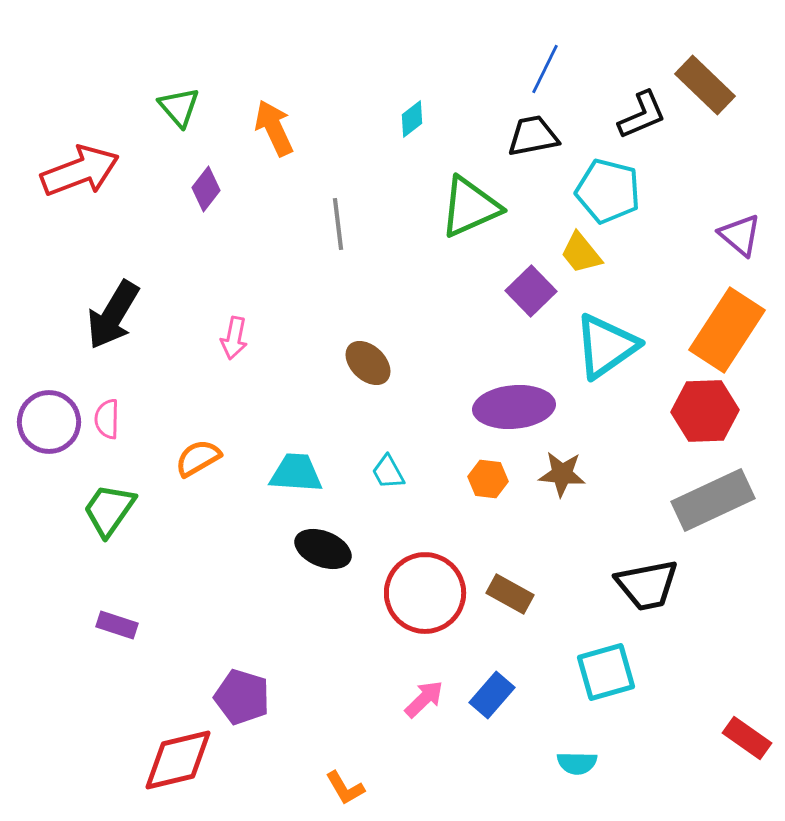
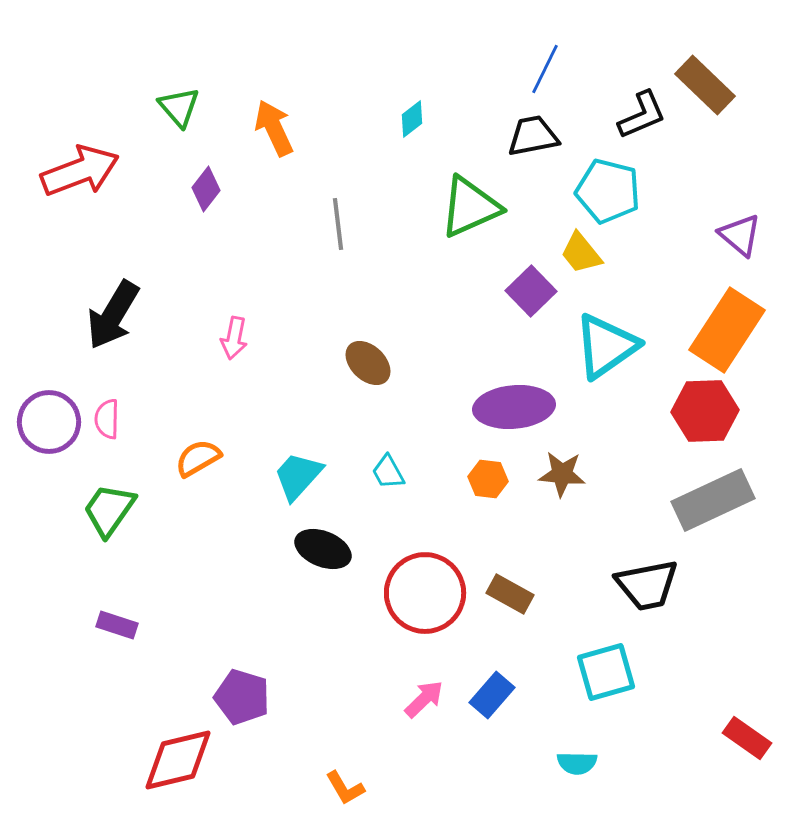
cyan trapezoid at (296, 473): moved 2 px right, 3 px down; rotated 52 degrees counterclockwise
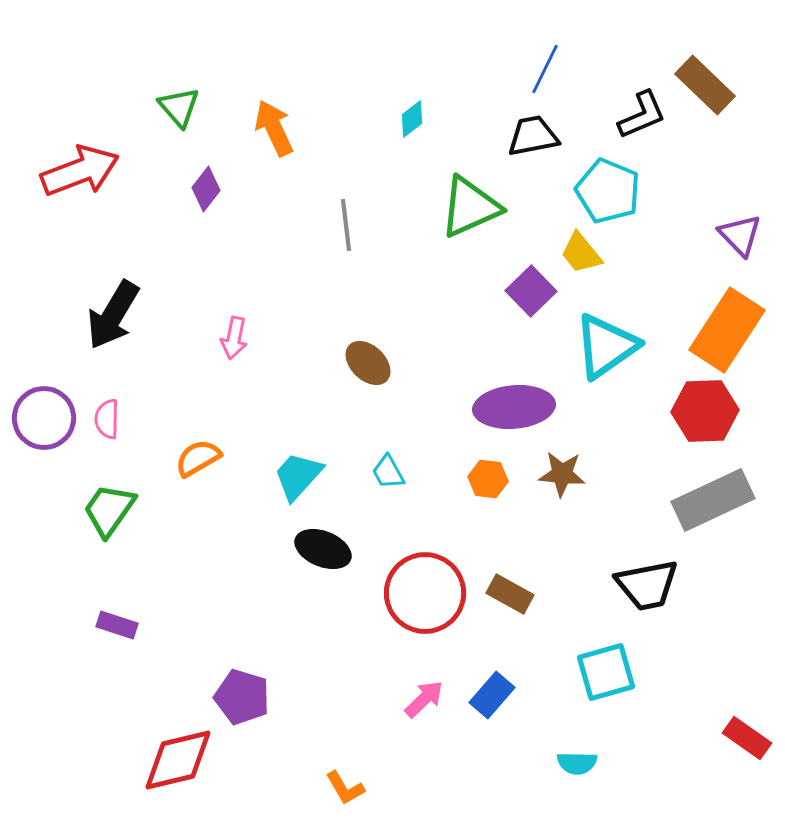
cyan pentagon at (608, 191): rotated 8 degrees clockwise
gray line at (338, 224): moved 8 px right, 1 px down
purple triangle at (740, 235): rotated 6 degrees clockwise
purple circle at (49, 422): moved 5 px left, 4 px up
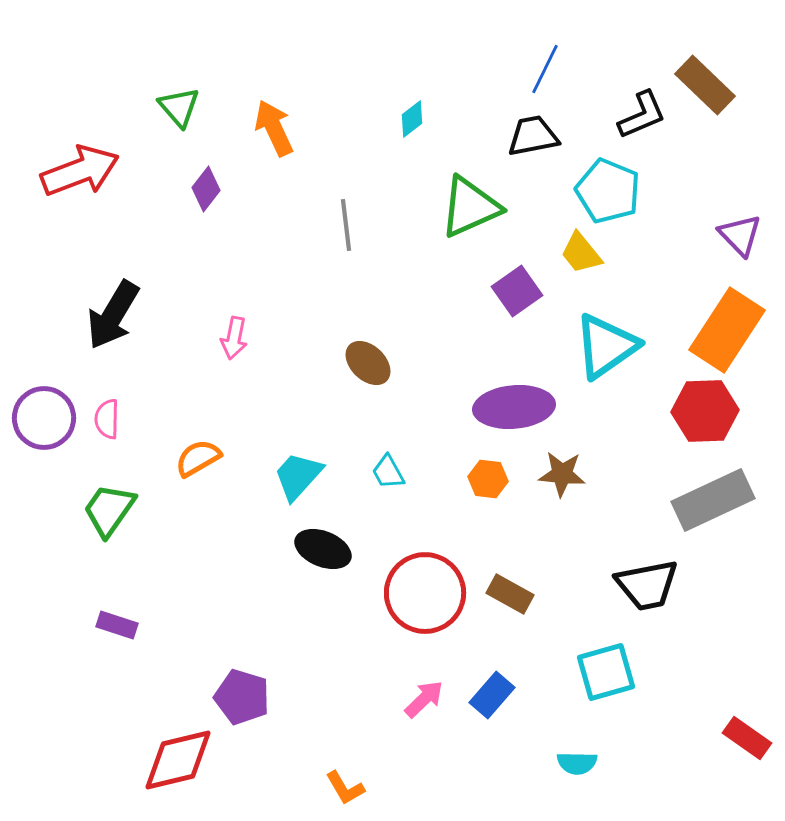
purple square at (531, 291): moved 14 px left; rotated 9 degrees clockwise
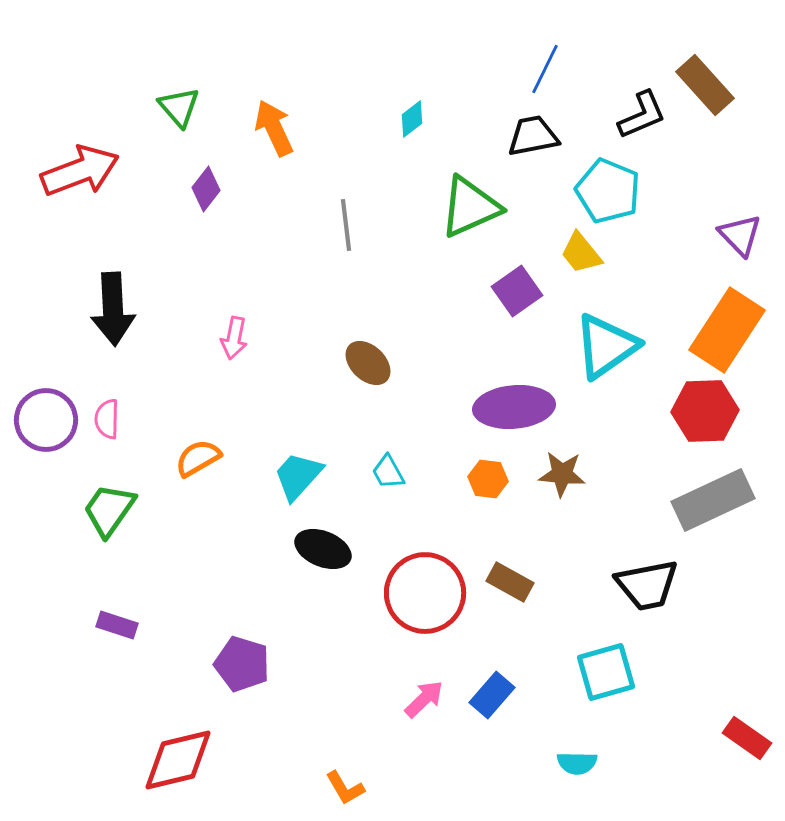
brown rectangle at (705, 85): rotated 4 degrees clockwise
black arrow at (113, 315): moved 6 px up; rotated 34 degrees counterclockwise
purple circle at (44, 418): moved 2 px right, 2 px down
brown rectangle at (510, 594): moved 12 px up
purple pentagon at (242, 697): moved 33 px up
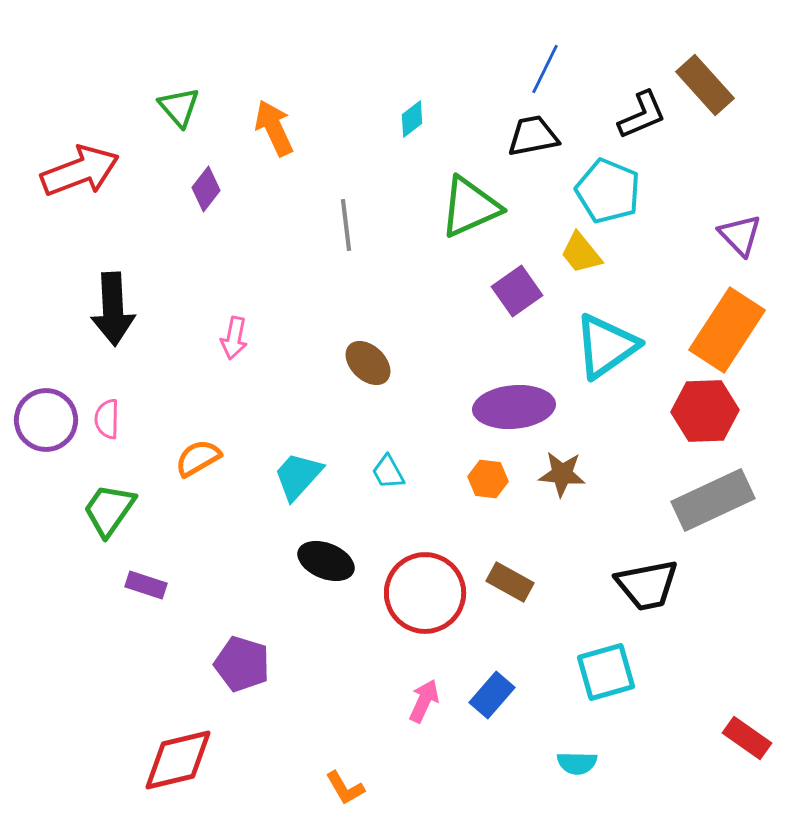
black ellipse at (323, 549): moved 3 px right, 12 px down
purple rectangle at (117, 625): moved 29 px right, 40 px up
pink arrow at (424, 699): moved 2 px down; rotated 21 degrees counterclockwise
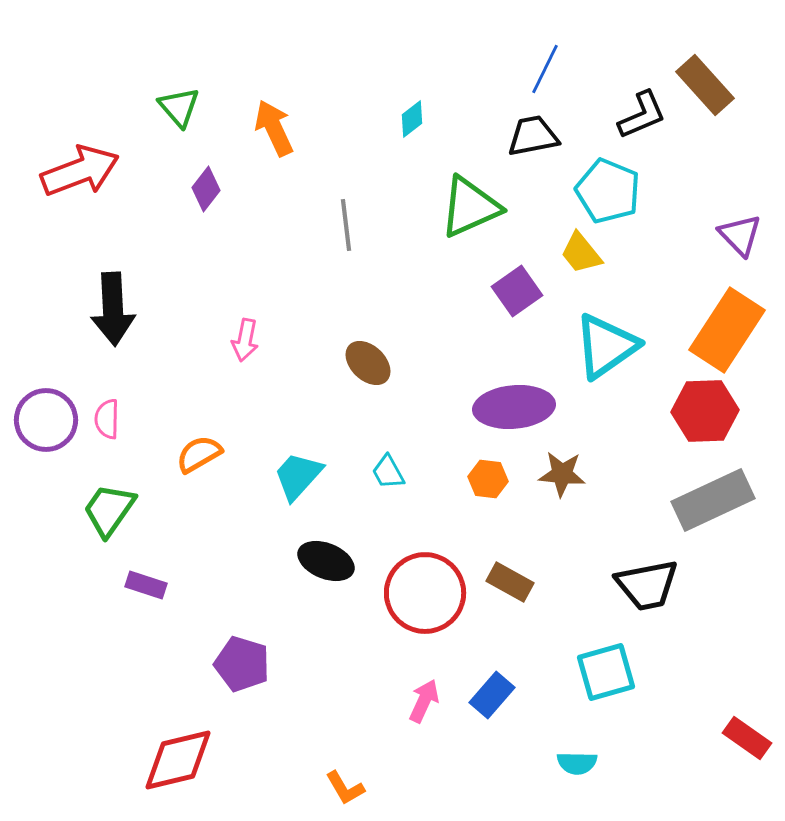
pink arrow at (234, 338): moved 11 px right, 2 px down
orange semicircle at (198, 458): moved 1 px right, 4 px up
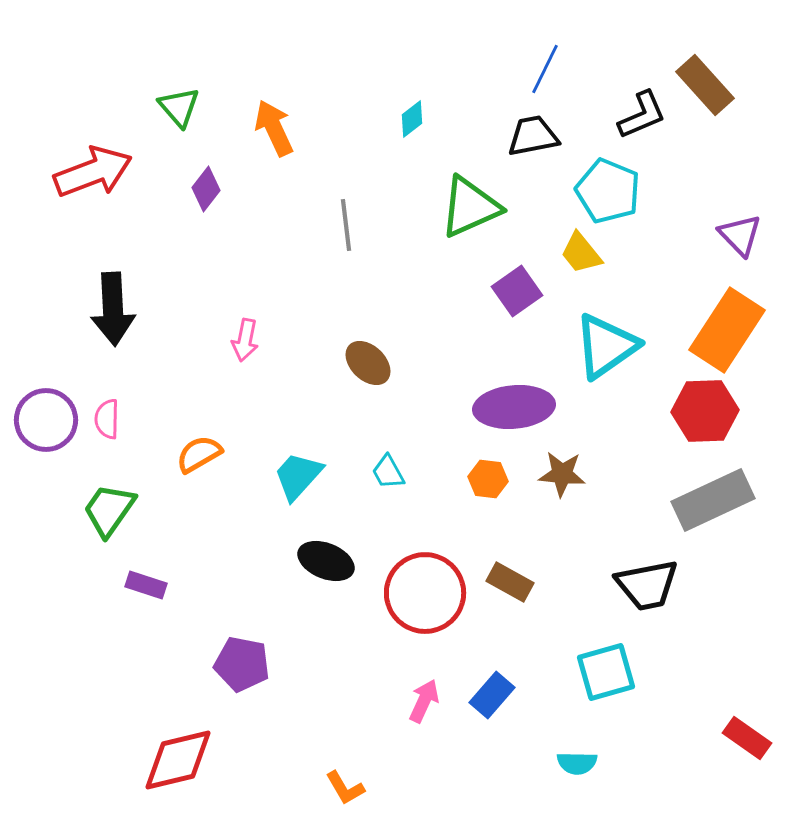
red arrow at (80, 171): moved 13 px right, 1 px down
purple pentagon at (242, 664): rotated 6 degrees counterclockwise
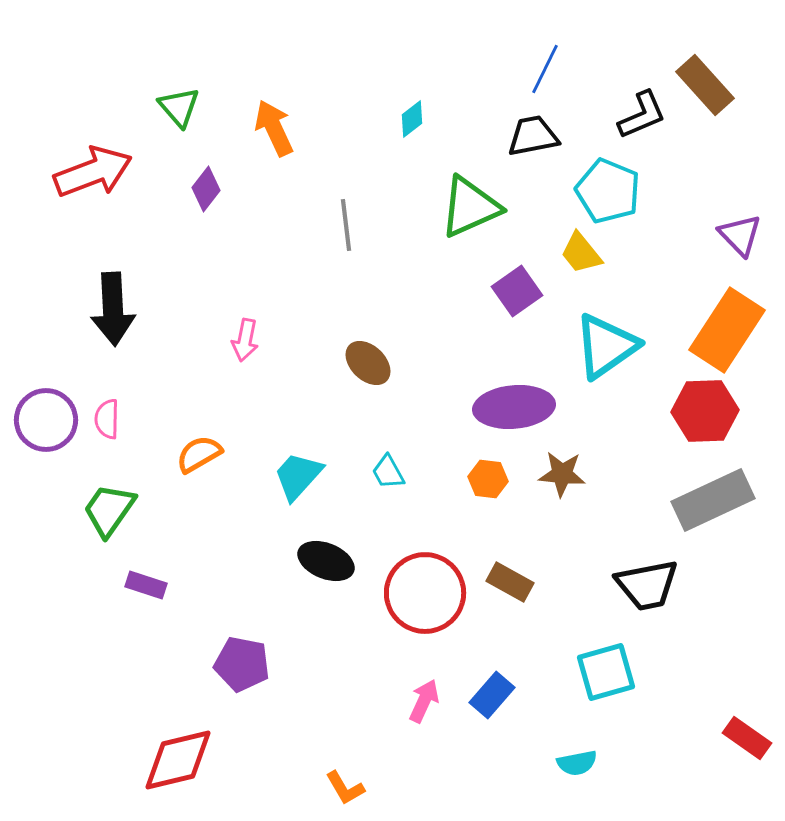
cyan semicircle at (577, 763): rotated 12 degrees counterclockwise
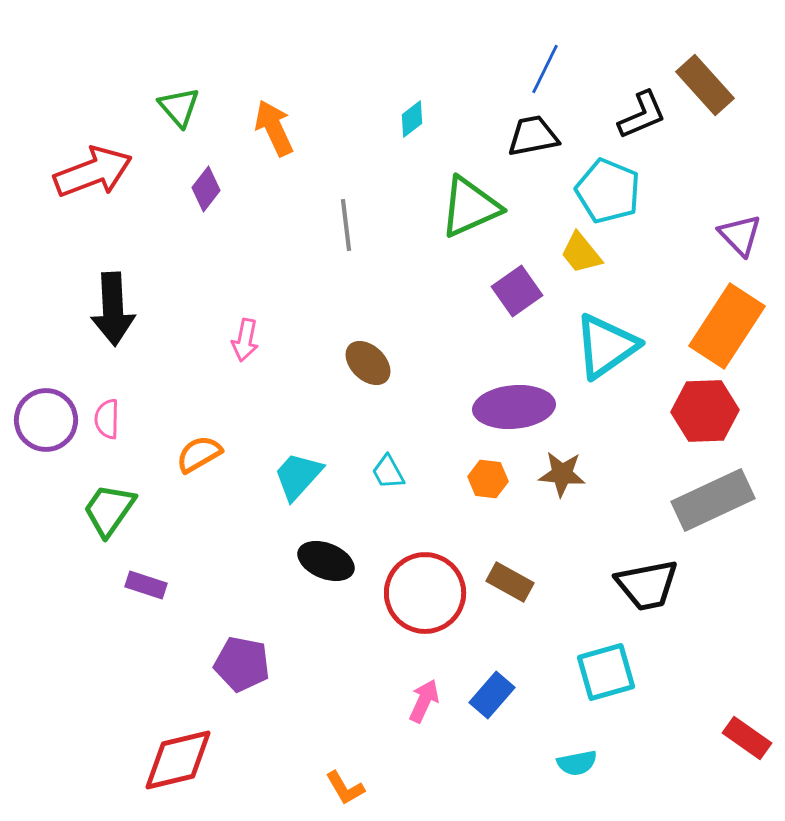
orange rectangle at (727, 330): moved 4 px up
